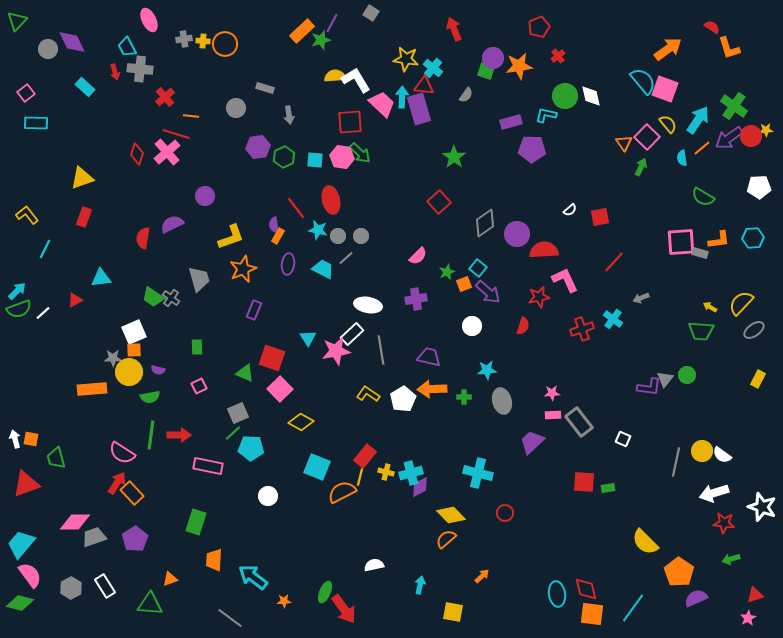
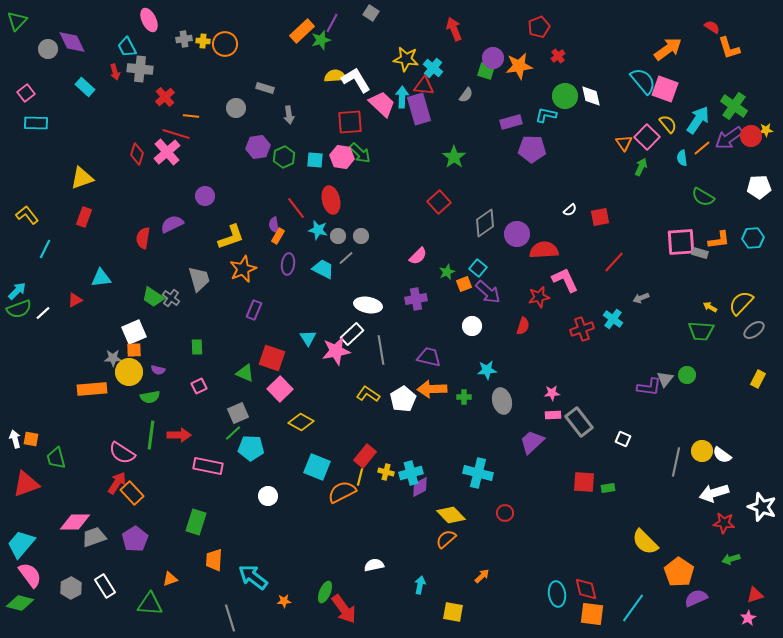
gray line at (230, 618): rotated 36 degrees clockwise
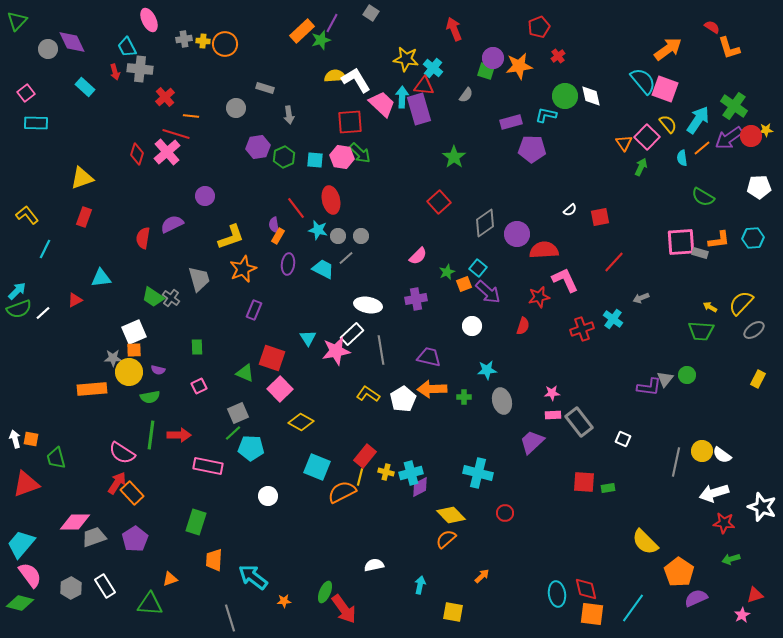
pink star at (748, 618): moved 6 px left, 3 px up
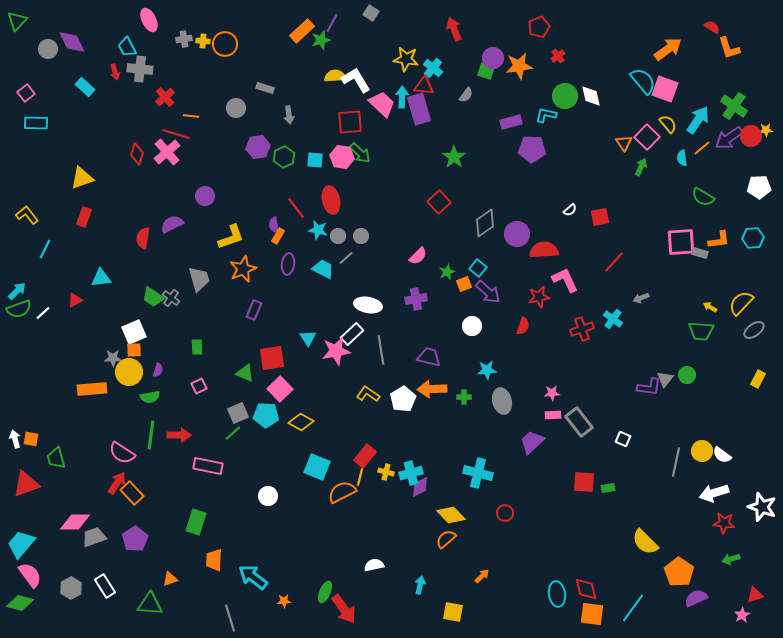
red square at (272, 358): rotated 28 degrees counterclockwise
purple semicircle at (158, 370): rotated 88 degrees counterclockwise
cyan pentagon at (251, 448): moved 15 px right, 33 px up
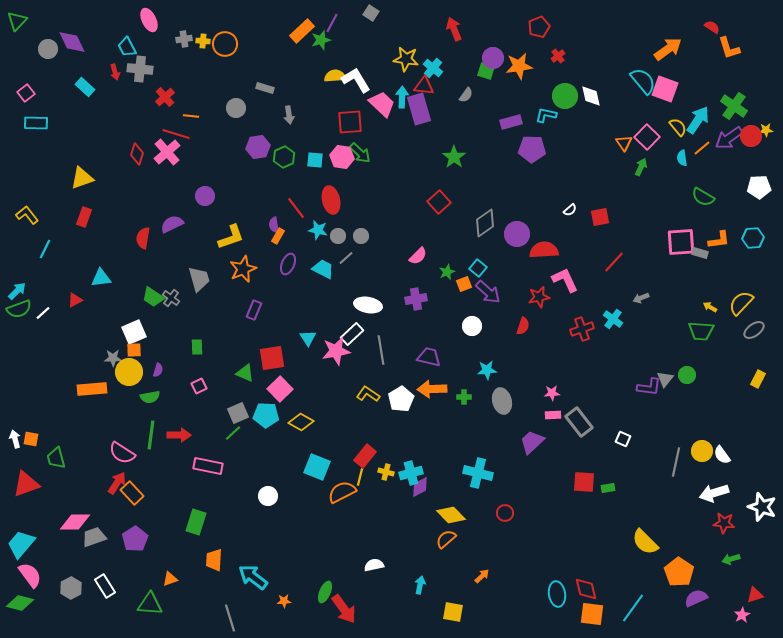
yellow semicircle at (668, 124): moved 10 px right, 3 px down
purple ellipse at (288, 264): rotated 15 degrees clockwise
white pentagon at (403, 399): moved 2 px left
white semicircle at (722, 455): rotated 18 degrees clockwise
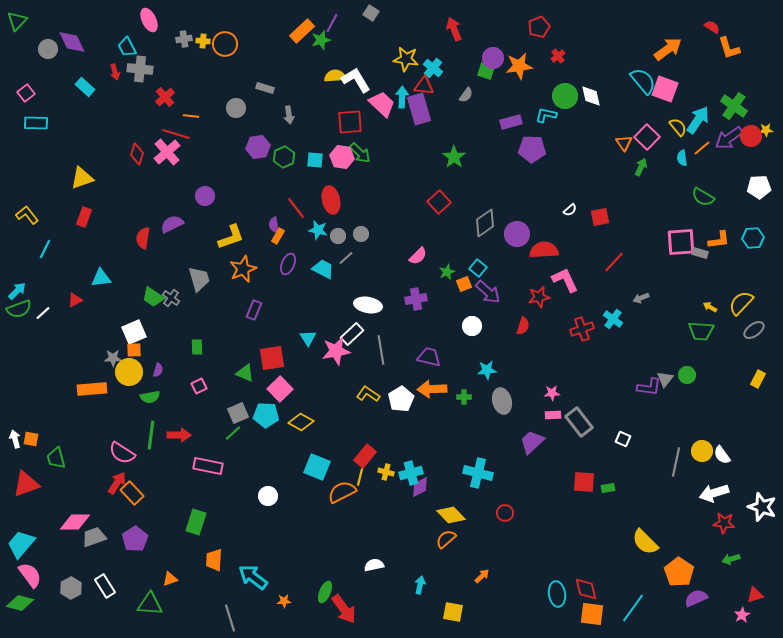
gray circle at (361, 236): moved 2 px up
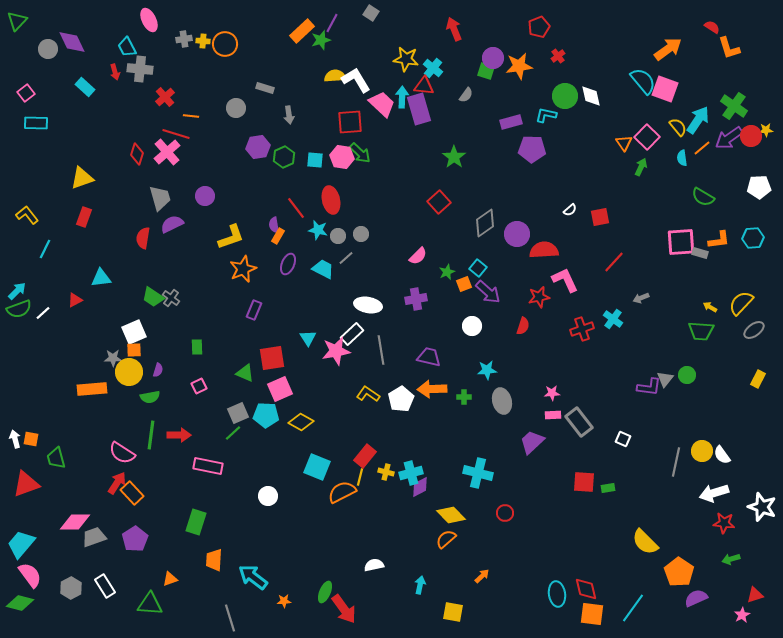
gray trapezoid at (199, 279): moved 39 px left, 81 px up
pink square at (280, 389): rotated 20 degrees clockwise
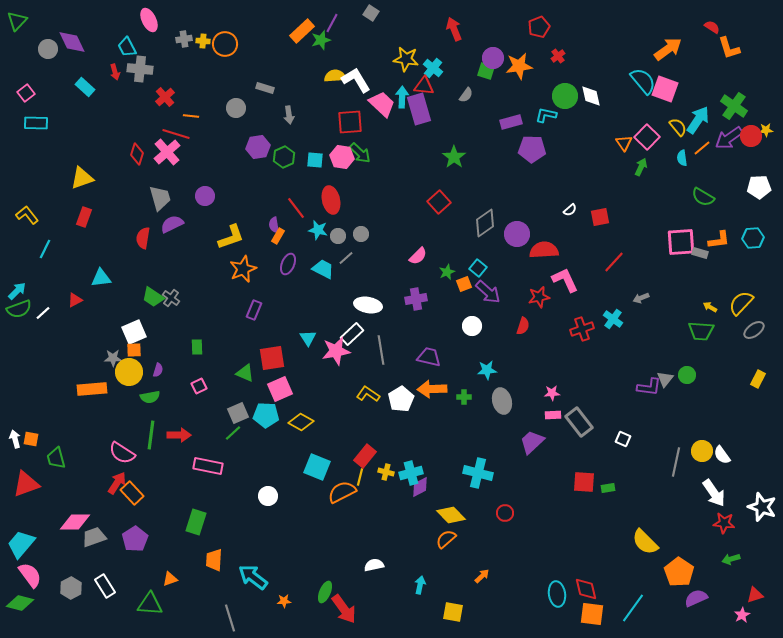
white arrow at (714, 493): rotated 108 degrees counterclockwise
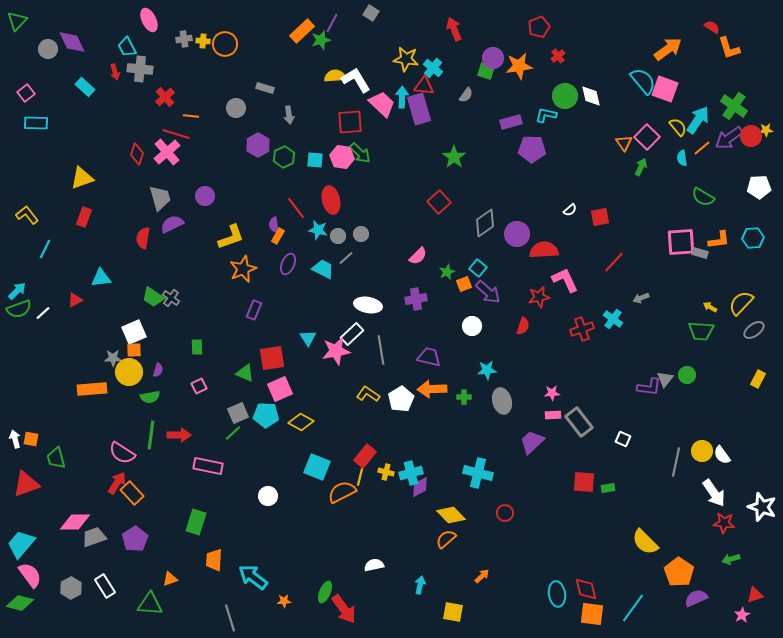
purple hexagon at (258, 147): moved 2 px up; rotated 20 degrees counterclockwise
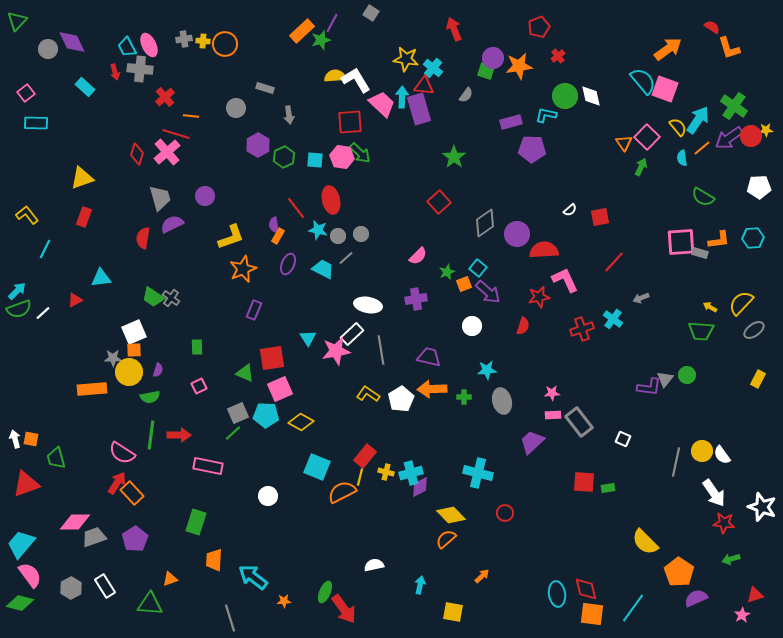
pink ellipse at (149, 20): moved 25 px down
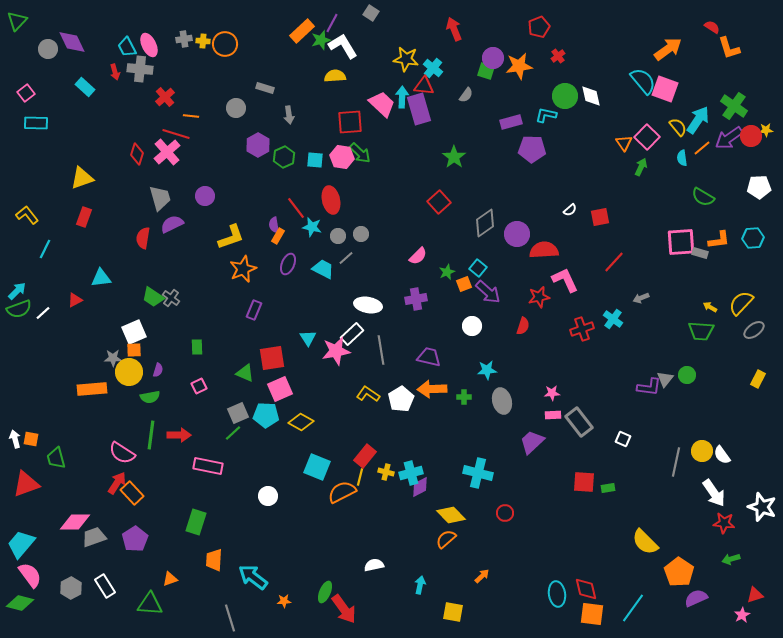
white L-shape at (356, 80): moved 13 px left, 34 px up
cyan star at (318, 230): moved 6 px left, 3 px up
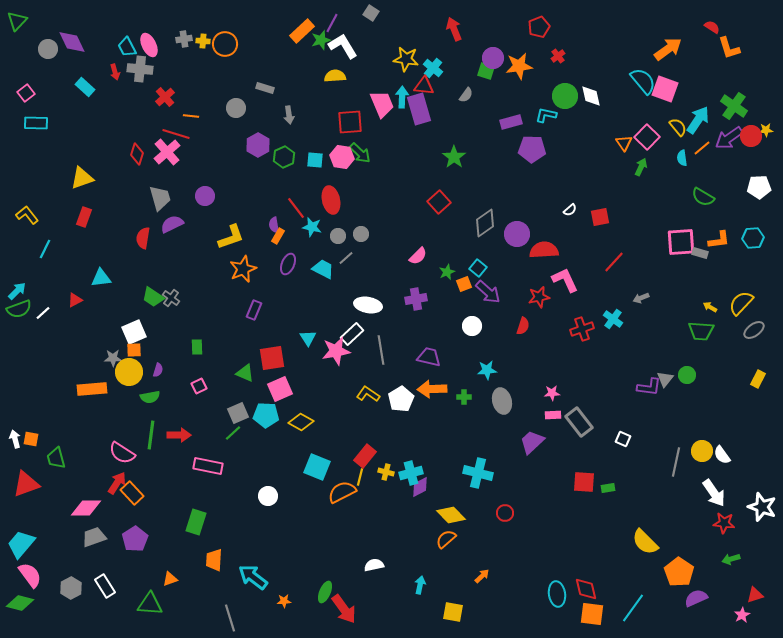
pink trapezoid at (382, 104): rotated 24 degrees clockwise
pink diamond at (75, 522): moved 11 px right, 14 px up
